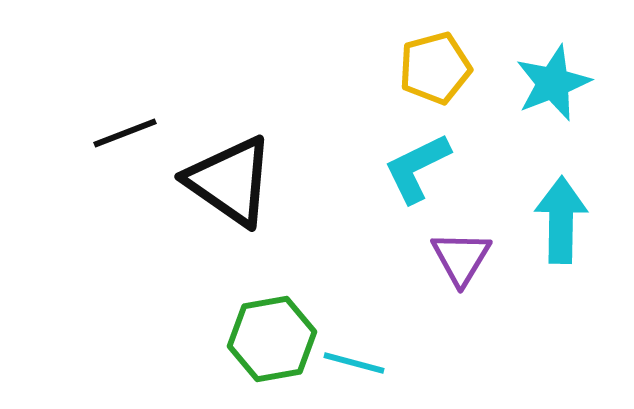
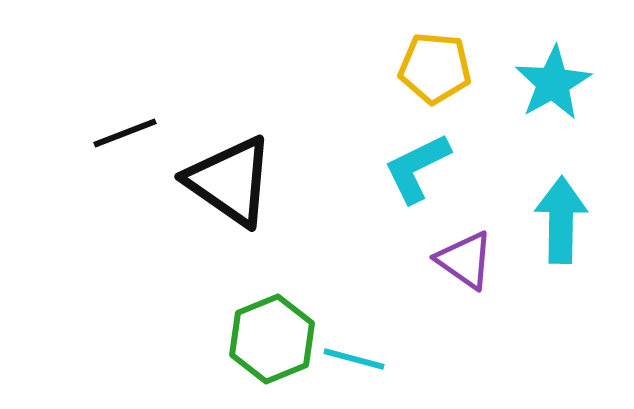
yellow pentagon: rotated 20 degrees clockwise
cyan star: rotated 8 degrees counterclockwise
purple triangle: moved 4 px right, 2 px down; rotated 26 degrees counterclockwise
green hexagon: rotated 12 degrees counterclockwise
cyan line: moved 4 px up
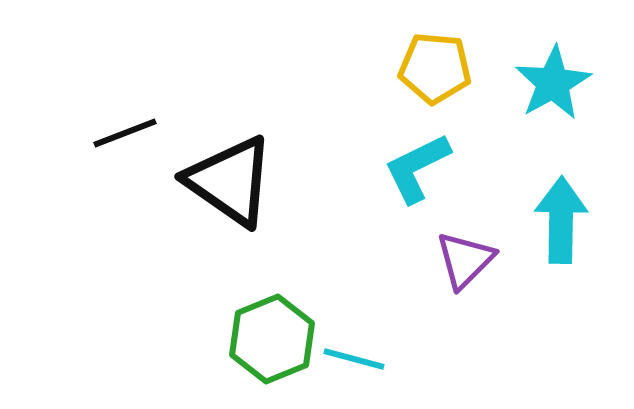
purple triangle: rotated 40 degrees clockwise
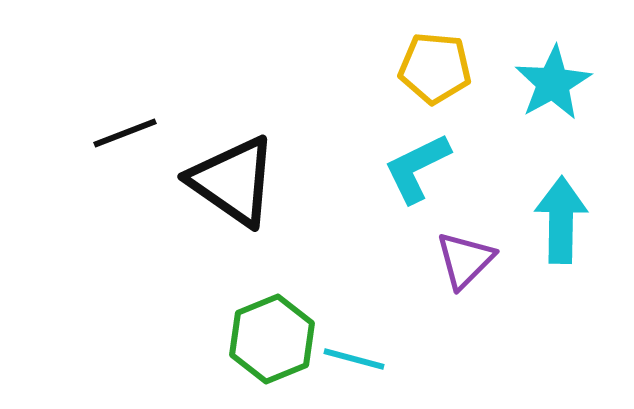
black triangle: moved 3 px right
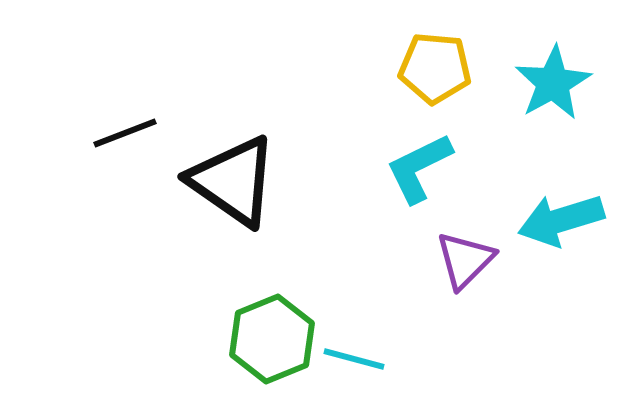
cyan L-shape: moved 2 px right
cyan arrow: rotated 108 degrees counterclockwise
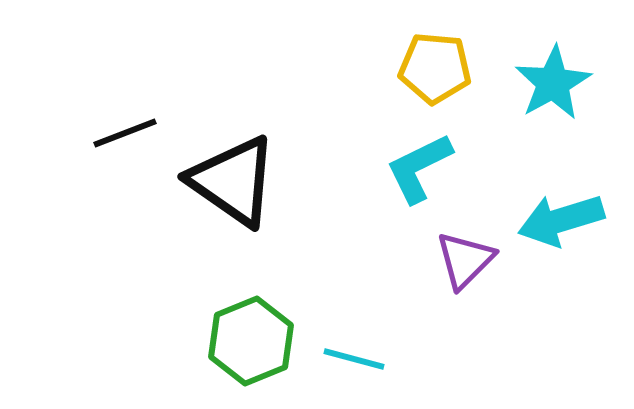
green hexagon: moved 21 px left, 2 px down
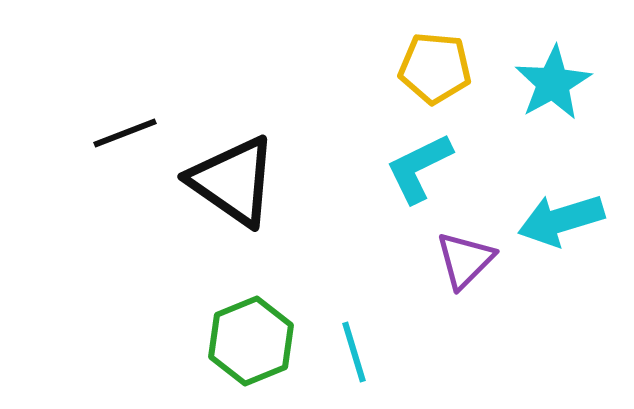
cyan line: moved 7 px up; rotated 58 degrees clockwise
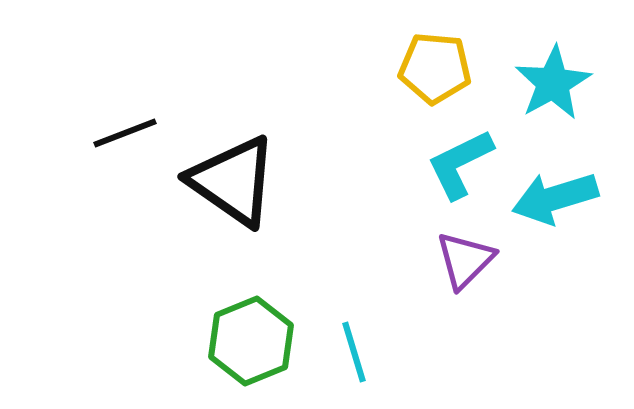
cyan L-shape: moved 41 px right, 4 px up
cyan arrow: moved 6 px left, 22 px up
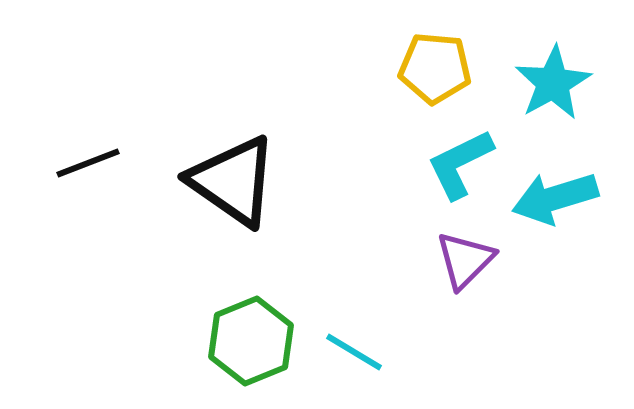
black line: moved 37 px left, 30 px down
cyan line: rotated 42 degrees counterclockwise
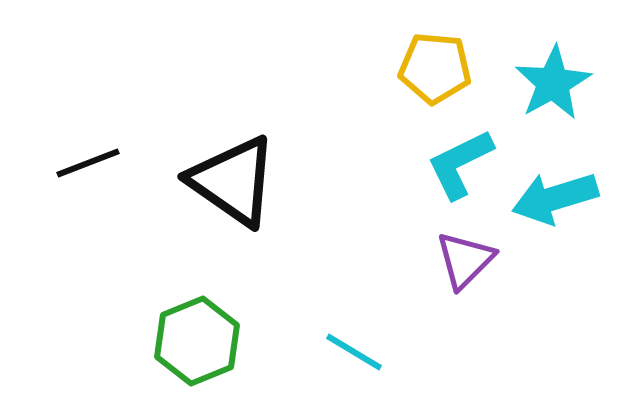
green hexagon: moved 54 px left
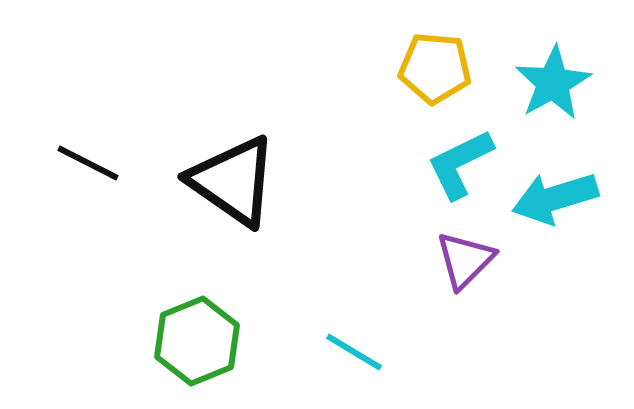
black line: rotated 48 degrees clockwise
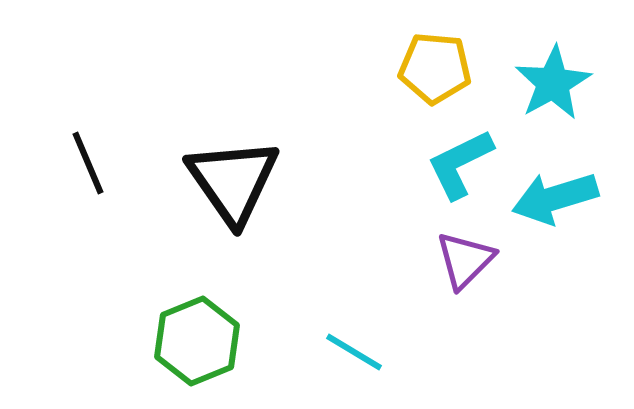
black line: rotated 40 degrees clockwise
black triangle: rotated 20 degrees clockwise
